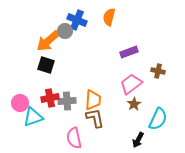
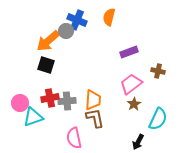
gray circle: moved 1 px right
black arrow: moved 2 px down
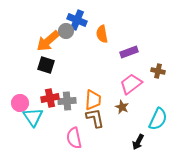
orange semicircle: moved 7 px left, 17 px down; rotated 24 degrees counterclockwise
brown star: moved 12 px left, 3 px down; rotated 16 degrees counterclockwise
cyan triangle: rotated 45 degrees counterclockwise
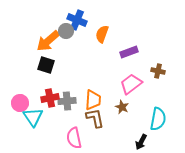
orange semicircle: rotated 30 degrees clockwise
cyan semicircle: rotated 15 degrees counterclockwise
black arrow: moved 3 px right
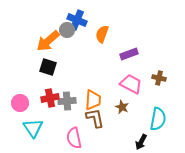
gray circle: moved 1 px right, 1 px up
purple rectangle: moved 2 px down
black square: moved 2 px right, 2 px down
brown cross: moved 1 px right, 7 px down
pink trapezoid: rotated 65 degrees clockwise
cyan triangle: moved 11 px down
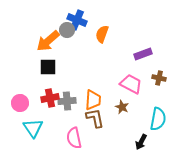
purple rectangle: moved 14 px right
black square: rotated 18 degrees counterclockwise
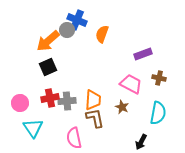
black square: rotated 24 degrees counterclockwise
cyan semicircle: moved 6 px up
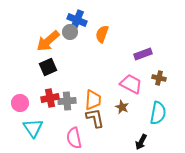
gray circle: moved 3 px right, 2 px down
